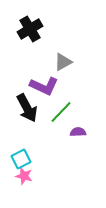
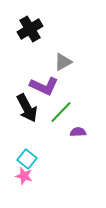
cyan square: moved 6 px right; rotated 24 degrees counterclockwise
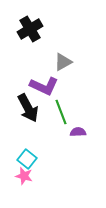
black arrow: moved 1 px right
green line: rotated 65 degrees counterclockwise
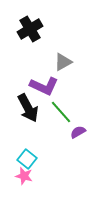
green line: rotated 20 degrees counterclockwise
purple semicircle: rotated 28 degrees counterclockwise
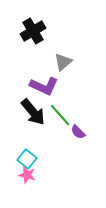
black cross: moved 3 px right, 2 px down
gray triangle: rotated 12 degrees counterclockwise
black arrow: moved 5 px right, 4 px down; rotated 12 degrees counterclockwise
green line: moved 1 px left, 3 px down
purple semicircle: rotated 105 degrees counterclockwise
pink star: moved 3 px right, 1 px up
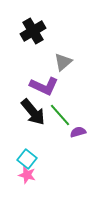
purple semicircle: rotated 119 degrees clockwise
